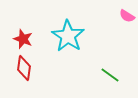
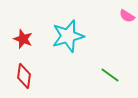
cyan star: rotated 24 degrees clockwise
red diamond: moved 8 px down
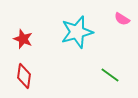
pink semicircle: moved 5 px left, 3 px down
cyan star: moved 9 px right, 4 px up
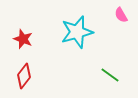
pink semicircle: moved 1 px left, 4 px up; rotated 28 degrees clockwise
red diamond: rotated 30 degrees clockwise
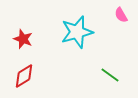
red diamond: rotated 20 degrees clockwise
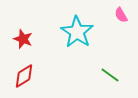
cyan star: rotated 24 degrees counterclockwise
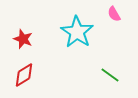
pink semicircle: moved 7 px left, 1 px up
red diamond: moved 1 px up
